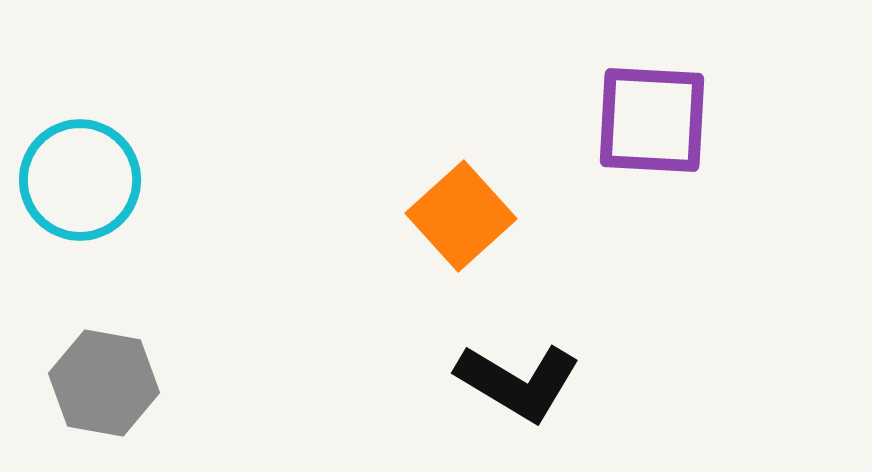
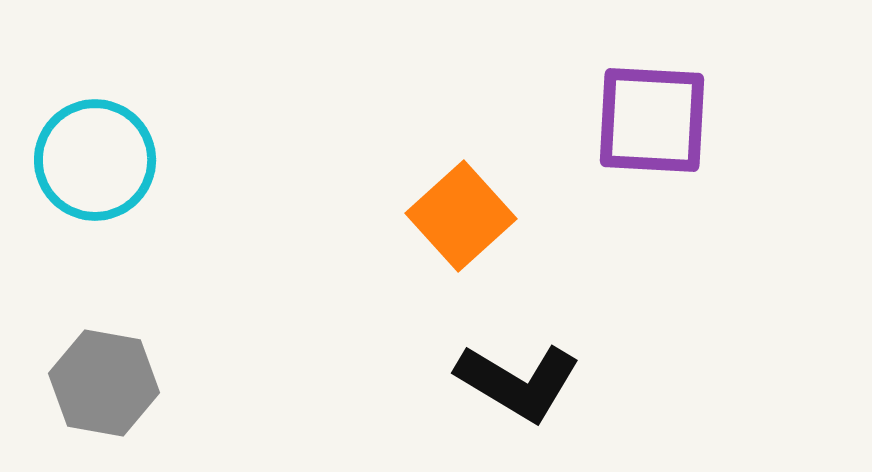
cyan circle: moved 15 px right, 20 px up
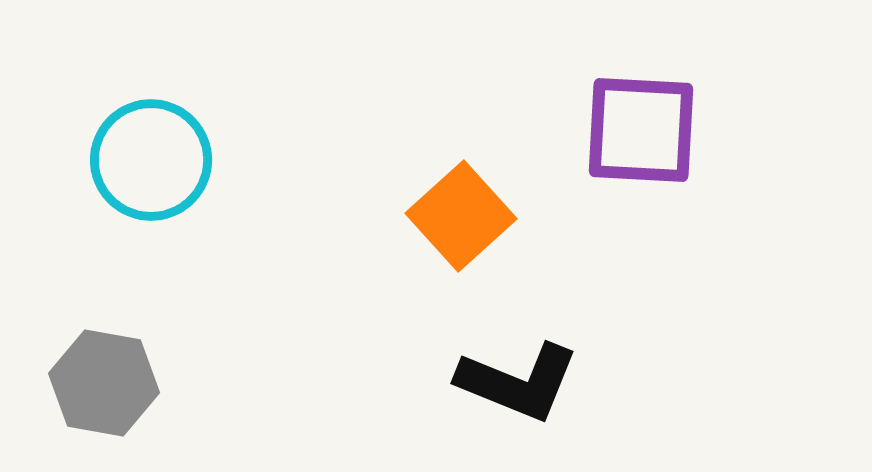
purple square: moved 11 px left, 10 px down
cyan circle: moved 56 px right
black L-shape: rotated 9 degrees counterclockwise
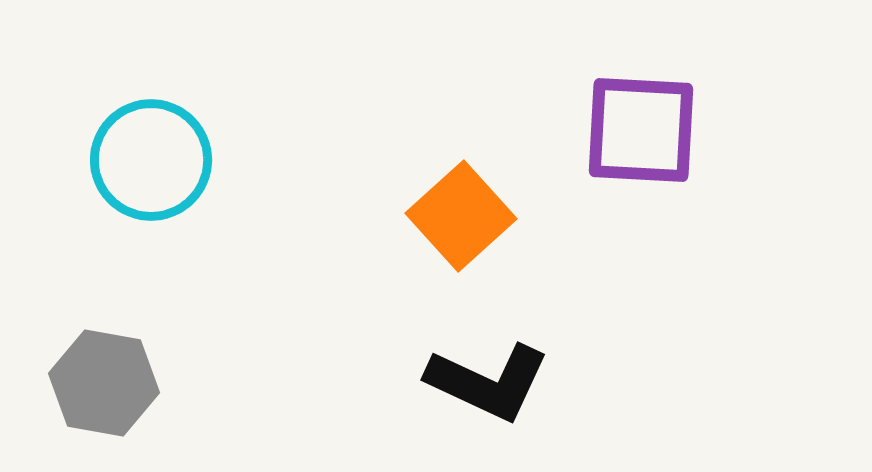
black L-shape: moved 30 px left; rotated 3 degrees clockwise
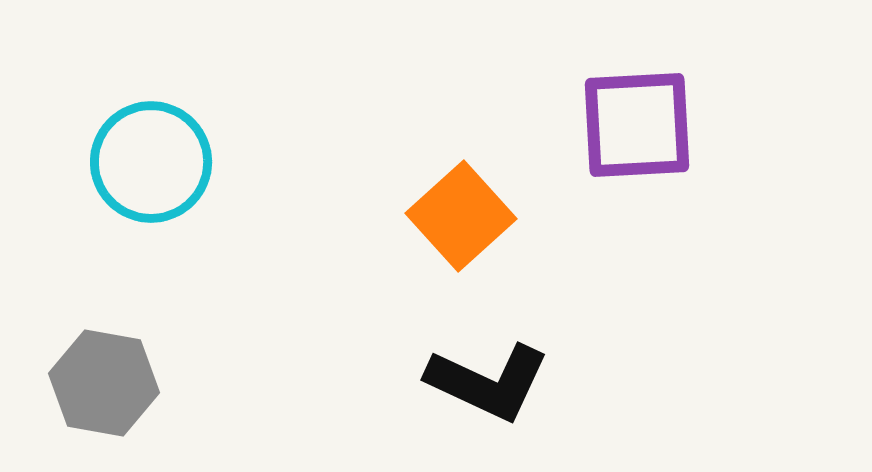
purple square: moved 4 px left, 5 px up; rotated 6 degrees counterclockwise
cyan circle: moved 2 px down
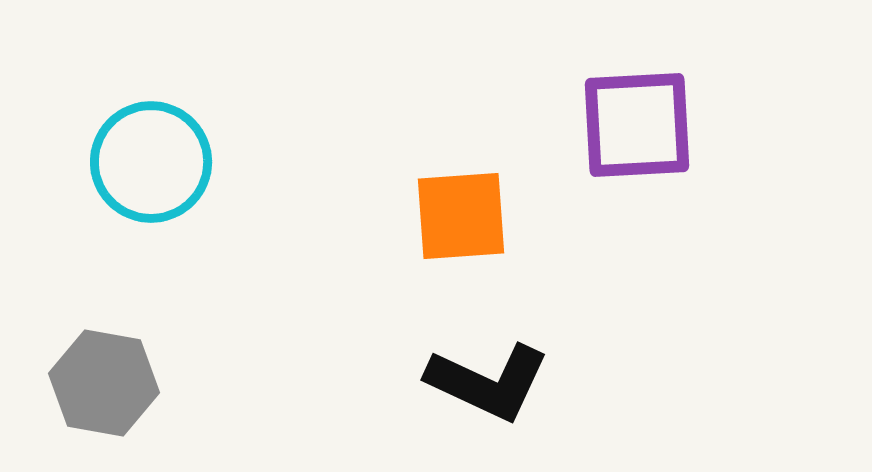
orange square: rotated 38 degrees clockwise
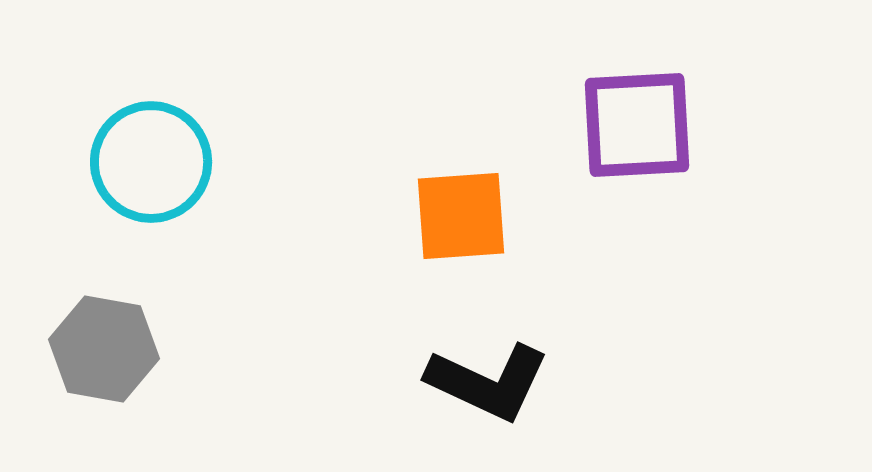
gray hexagon: moved 34 px up
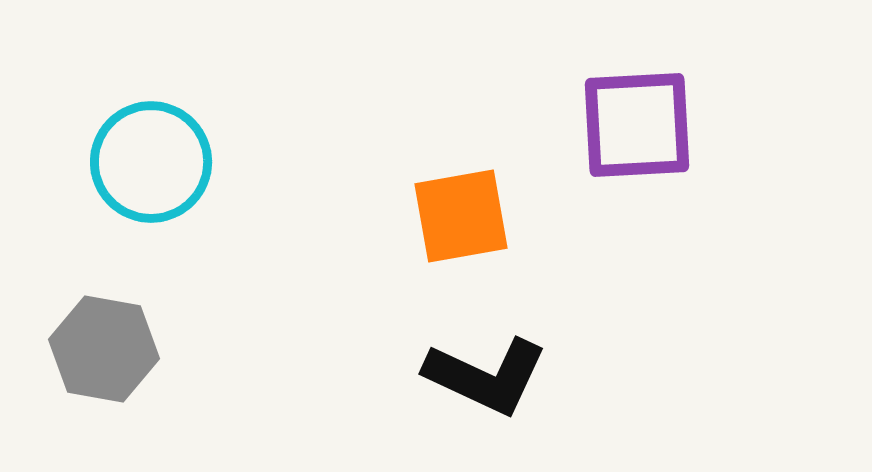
orange square: rotated 6 degrees counterclockwise
black L-shape: moved 2 px left, 6 px up
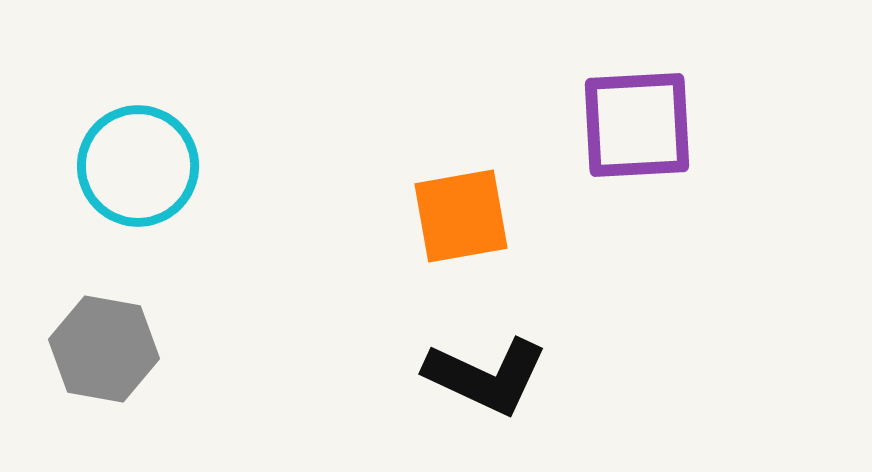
cyan circle: moved 13 px left, 4 px down
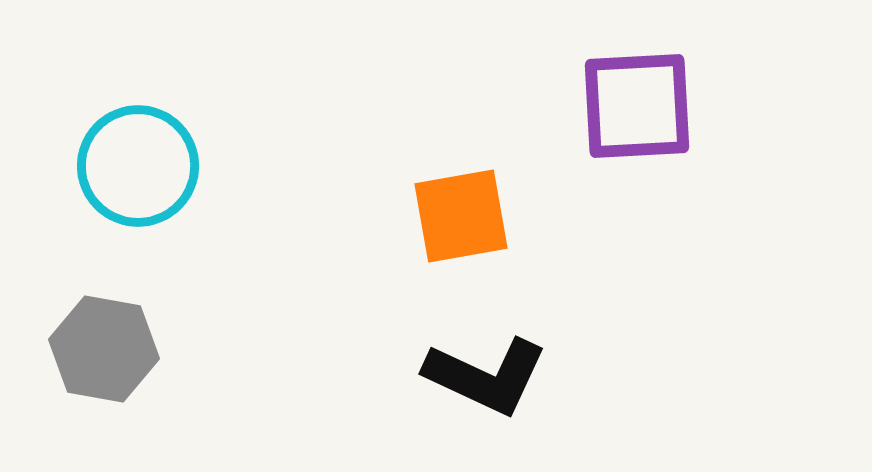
purple square: moved 19 px up
